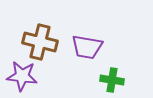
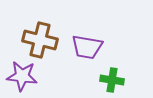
brown cross: moved 2 px up
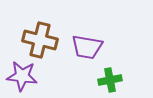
green cross: moved 2 px left; rotated 20 degrees counterclockwise
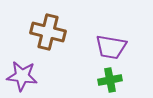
brown cross: moved 8 px right, 8 px up
purple trapezoid: moved 24 px right
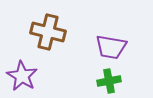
purple star: rotated 24 degrees clockwise
green cross: moved 1 px left, 1 px down
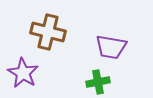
purple star: moved 1 px right, 3 px up
green cross: moved 11 px left, 1 px down
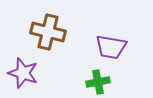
purple star: rotated 12 degrees counterclockwise
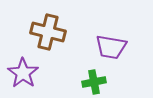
purple star: rotated 16 degrees clockwise
green cross: moved 4 px left
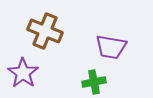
brown cross: moved 3 px left, 1 px up; rotated 8 degrees clockwise
